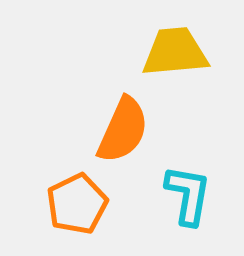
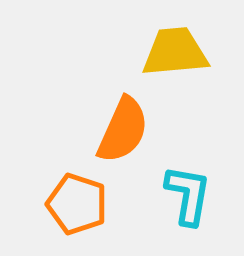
orange pentagon: rotated 28 degrees counterclockwise
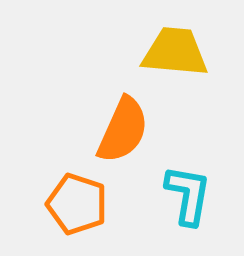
yellow trapezoid: rotated 10 degrees clockwise
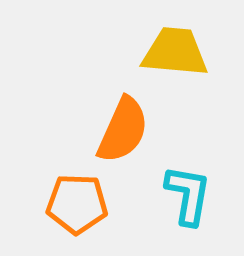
orange pentagon: rotated 16 degrees counterclockwise
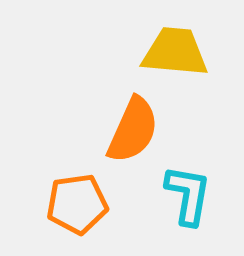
orange semicircle: moved 10 px right
orange pentagon: rotated 10 degrees counterclockwise
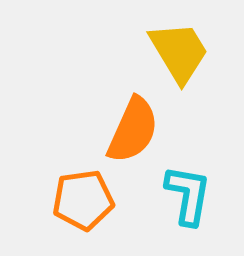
yellow trapezoid: moved 4 px right; rotated 54 degrees clockwise
orange pentagon: moved 6 px right, 4 px up
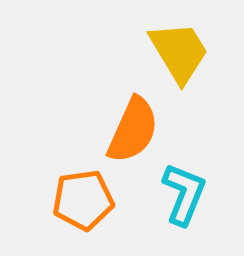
cyan L-shape: moved 4 px left, 1 px up; rotated 12 degrees clockwise
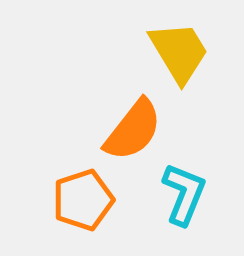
orange semicircle: rotated 14 degrees clockwise
orange pentagon: rotated 10 degrees counterclockwise
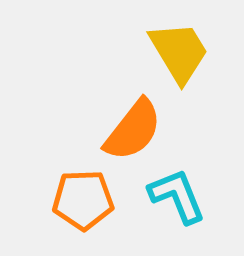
cyan L-shape: moved 7 px left, 2 px down; rotated 44 degrees counterclockwise
orange pentagon: rotated 16 degrees clockwise
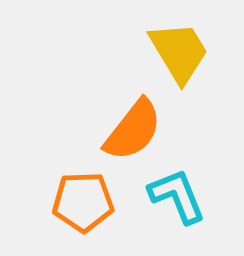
orange pentagon: moved 2 px down
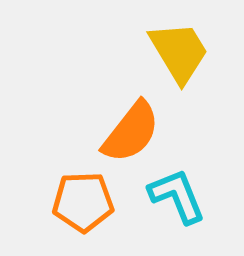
orange semicircle: moved 2 px left, 2 px down
